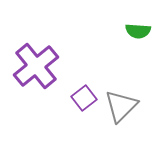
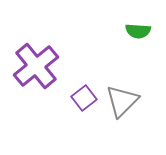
gray triangle: moved 1 px right, 5 px up
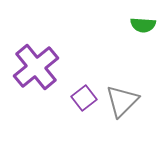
green semicircle: moved 5 px right, 6 px up
purple cross: moved 1 px down
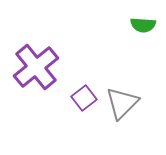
gray triangle: moved 2 px down
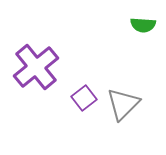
gray triangle: moved 1 px right, 1 px down
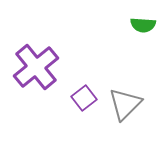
gray triangle: moved 2 px right
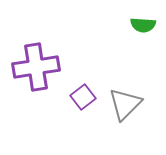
purple cross: rotated 30 degrees clockwise
purple square: moved 1 px left, 1 px up
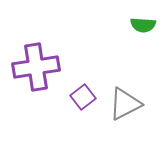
gray triangle: rotated 18 degrees clockwise
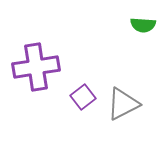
gray triangle: moved 2 px left
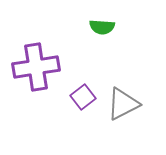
green semicircle: moved 41 px left, 2 px down
